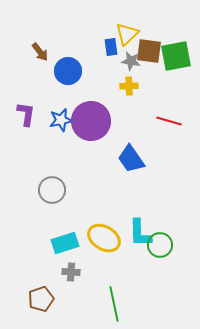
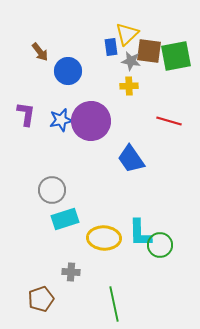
yellow ellipse: rotated 28 degrees counterclockwise
cyan rectangle: moved 24 px up
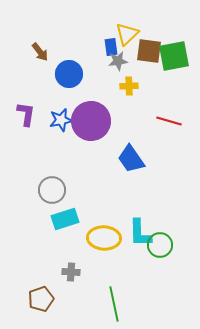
green square: moved 2 px left
gray star: moved 13 px left; rotated 18 degrees counterclockwise
blue circle: moved 1 px right, 3 px down
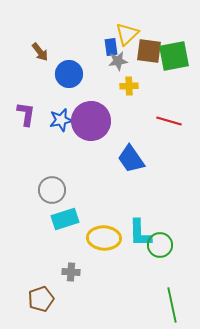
green line: moved 58 px right, 1 px down
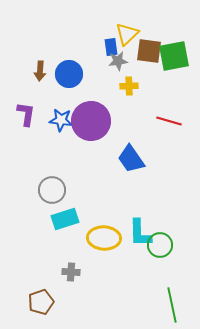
brown arrow: moved 19 px down; rotated 42 degrees clockwise
blue star: rotated 20 degrees clockwise
brown pentagon: moved 3 px down
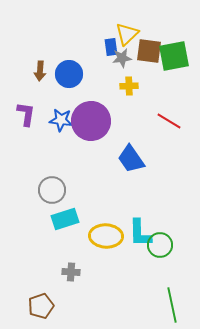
gray star: moved 4 px right, 3 px up
red line: rotated 15 degrees clockwise
yellow ellipse: moved 2 px right, 2 px up
brown pentagon: moved 4 px down
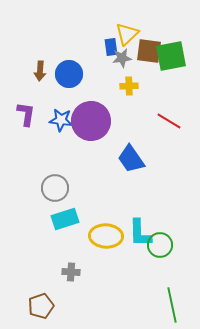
green square: moved 3 px left
gray circle: moved 3 px right, 2 px up
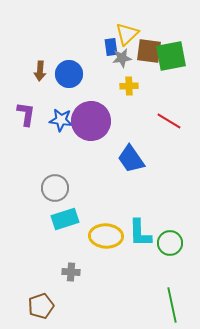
green circle: moved 10 px right, 2 px up
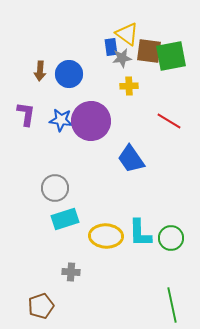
yellow triangle: rotated 40 degrees counterclockwise
green circle: moved 1 px right, 5 px up
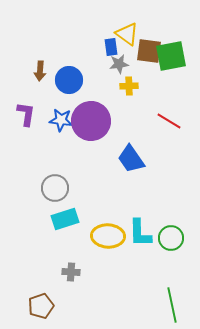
gray star: moved 3 px left, 6 px down
blue circle: moved 6 px down
yellow ellipse: moved 2 px right
